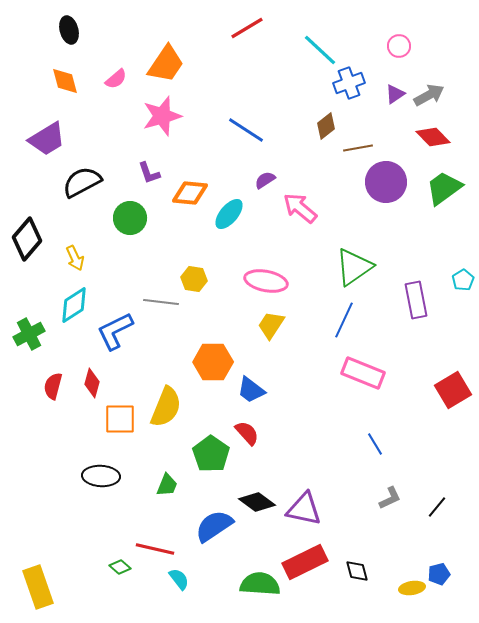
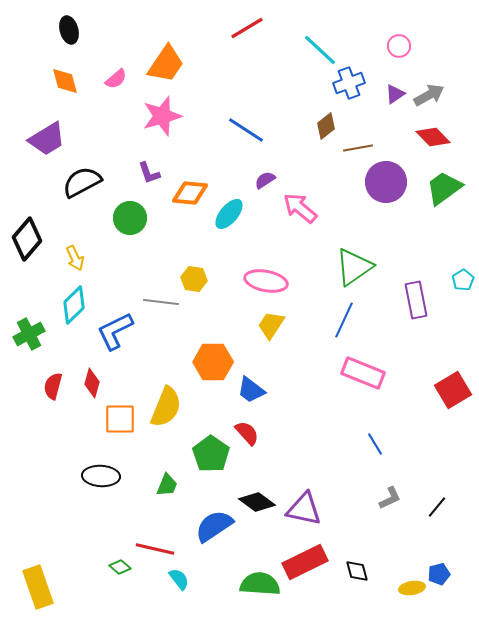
cyan diamond at (74, 305): rotated 12 degrees counterclockwise
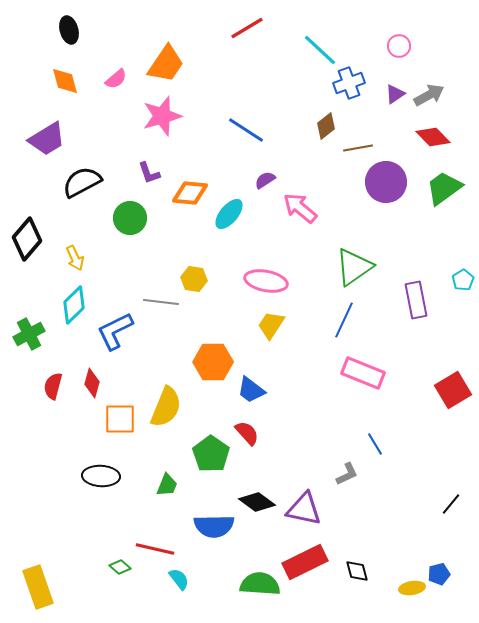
gray L-shape at (390, 498): moved 43 px left, 24 px up
black line at (437, 507): moved 14 px right, 3 px up
blue semicircle at (214, 526): rotated 147 degrees counterclockwise
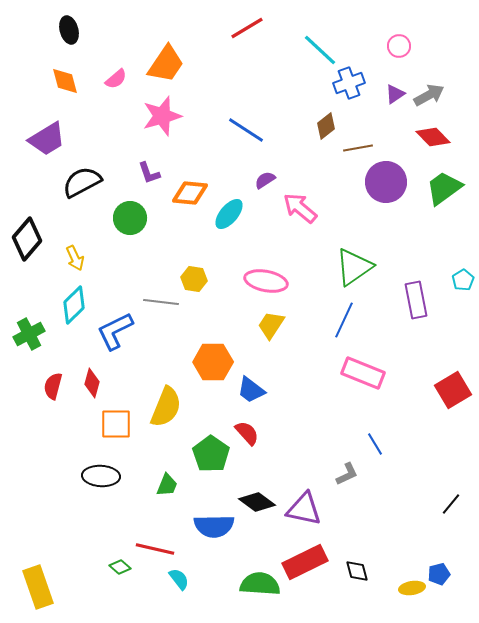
orange square at (120, 419): moved 4 px left, 5 px down
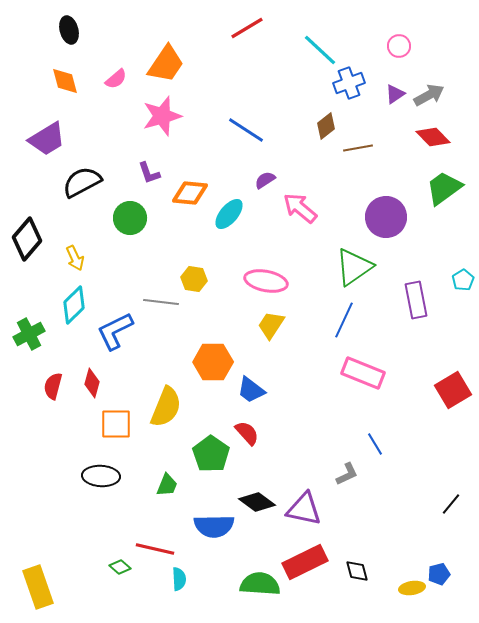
purple circle at (386, 182): moved 35 px down
cyan semicircle at (179, 579): rotated 35 degrees clockwise
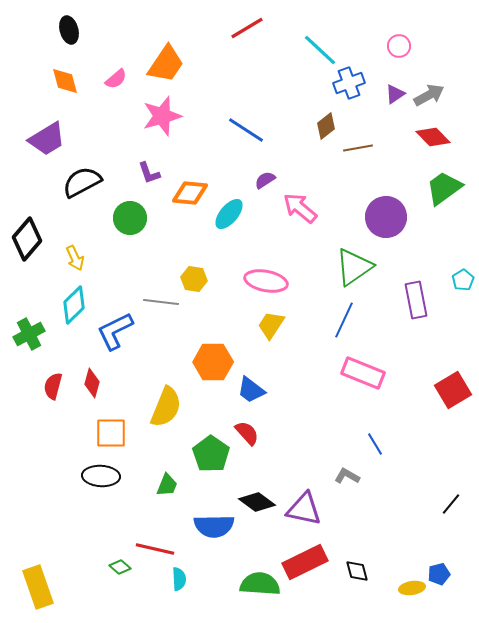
orange square at (116, 424): moved 5 px left, 9 px down
gray L-shape at (347, 474): moved 2 px down; rotated 125 degrees counterclockwise
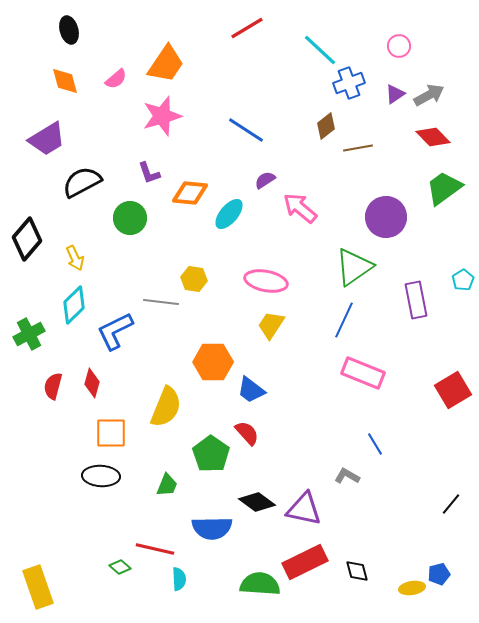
blue semicircle at (214, 526): moved 2 px left, 2 px down
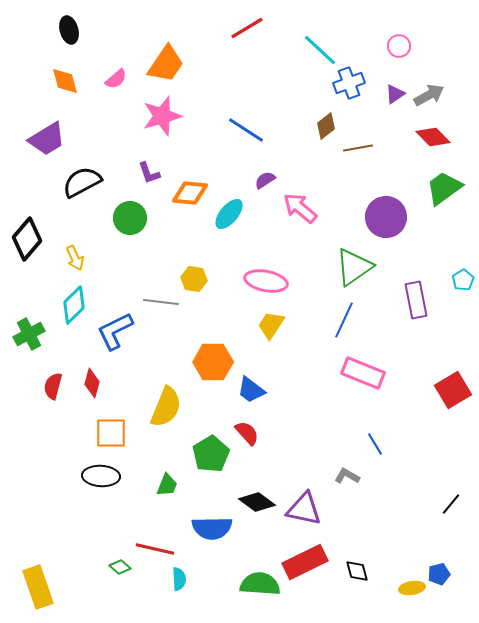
green pentagon at (211, 454): rotated 6 degrees clockwise
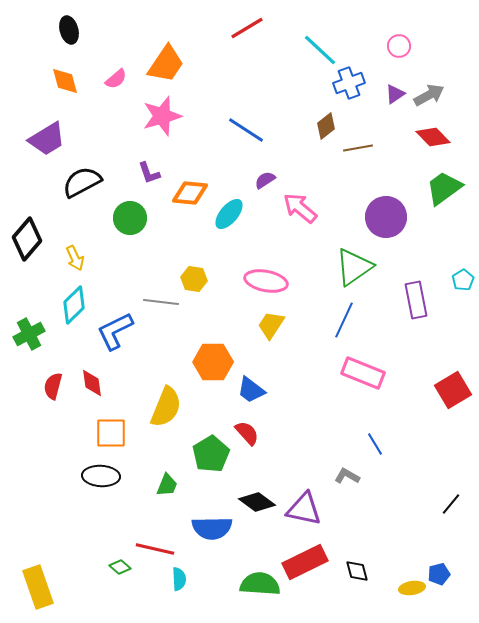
red diamond at (92, 383): rotated 24 degrees counterclockwise
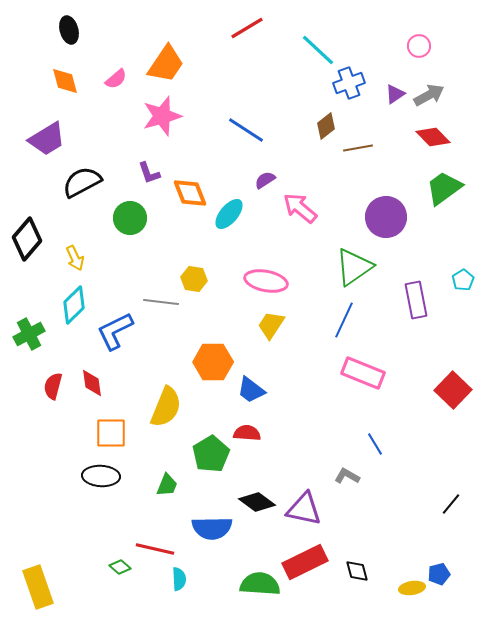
pink circle at (399, 46): moved 20 px right
cyan line at (320, 50): moved 2 px left
orange diamond at (190, 193): rotated 63 degrees clockwise
red square at (453, 390): rotated 15 degrees counterclockwise
red semicircle at (247, 433): rotated 44 degrees counterclockwise
